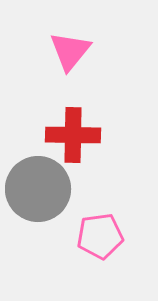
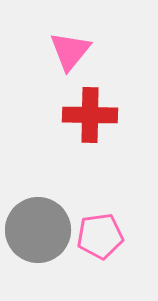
red cross: moved 17 px right, 20 px up
gray circle: moved 41 px down
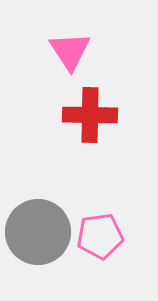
pink triangle: rotated 12 degrees counterclockwise
gray circle: moved 2 px down
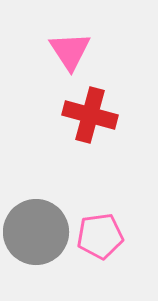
red cross: rotated 14 degrees clockwise
gray circle: moved 2 px left
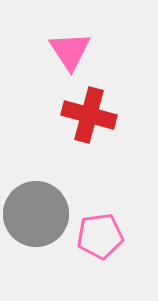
red cross: moved 1 px left
gray circle: moved 18 px up
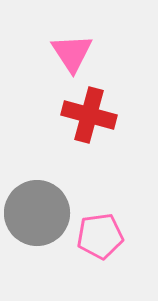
pink triangle: moved 2 px right, 2 px down
gray circle: moved 1 px right, 1 px up
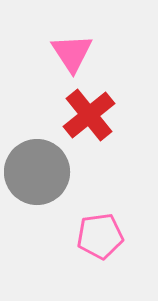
red cross: rotated 36 degrees clockwise
gray circle: moved 41 px up
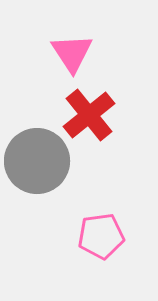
gray circle: moved 11 px up
pink pentagon: moved 1 px right
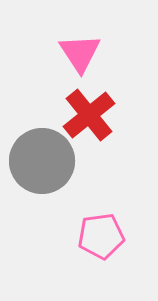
pink triangle: moved 8 px right
gray circle: moved 5 px right
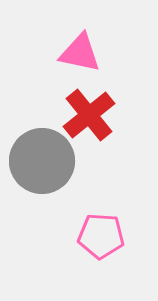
pink triangle: rotated 45 degrees counterclockwise
pink pentagon: rotated 12 degrees clockwise
